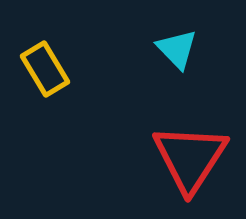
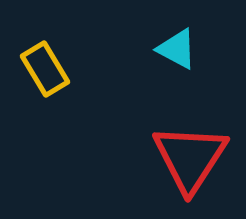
cyan triangle: rotated 18 degrees counterclockwise
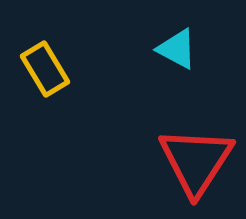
red triangle: moved 6 px right, 3 px down
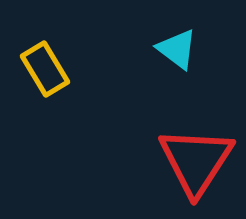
cyan triangle: rotated 9 degrees clockwise
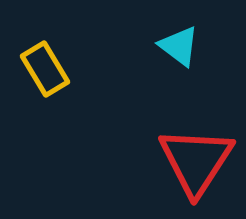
cyan triangle: moved 2 px right, 3 px up
